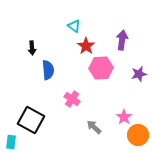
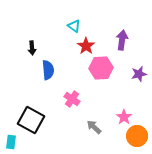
orange circle: moved 1 px left, 1 px down
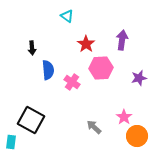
cyan triangle: moved 7 px left, 10 px up
red star: moved 2 px up
purple star: moved 4 px down
pink cross: moved 17 px up
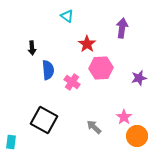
purple arrow: moved 12 px up
red star: moved 1 px right
black square: moved 13 px right
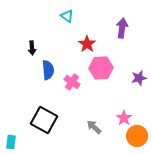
pink star: moved 1 px down
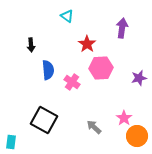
black arrow: moved 1 px left, 3 px up
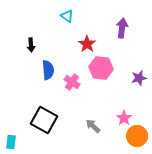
pink hexagon: rotated 10 degrees clockwise
gray arrow: moved 1 px left, 1 px up
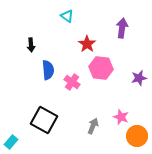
pink star: moved 3 px left, 1 px up; rotated 14 degrees counterclockwise
gray arrow: rotated 70 degrees clockwise
cyan rectangle: rotated 32 degrees clockwise
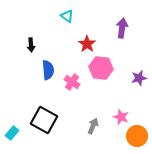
cyan rectangle: moved 1 px right, 9 px up
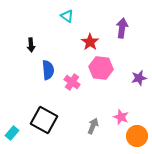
red star: moved 3 px right, 2 px up
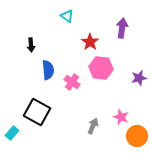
black square: moved 7 px left, 8 px up
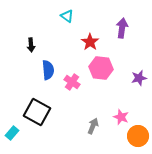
orange circle: moved 1 px right
